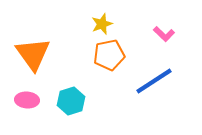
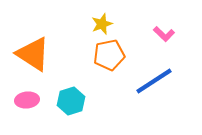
orange triangle: rotated 21 degrees counterclockwise
pink ellipse: rotated 10 degrees counterclockwise
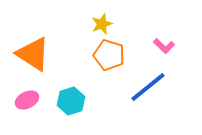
pink L-shape: moved 12 px down
orange pentagon: rotated 28 degrees clockwise
blue line: moved 6 px left, 6 px down; rotated 6 degrees counterclockwise
pink ellipse: rotated 20 degrees counterclockwise
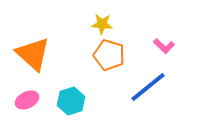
yellow star: rotated 25 degrees clockwise
orange triangle: rotated 9 degrees clockwise
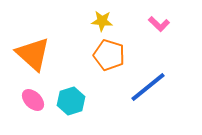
yellow star: moved 3 px up
pink L-shape: moved 5 px left, 22 px up
pink ellipse: moved 6 px right; rotated 70 degrees clockwise
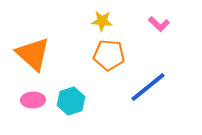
orange pentagon: rotated 12 degrees counterclockwise
pink ellipse: rotated 45 degrees counterclockwise
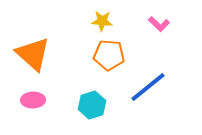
cyan hexagon: moved 21 px right, 4 px down
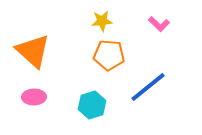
yellow star: rotated 10 degrees counterclockwise
orange triangle: moved 3 px up
pink ellipse: moved 1 px right, 3 px up
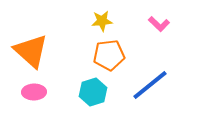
orange triangle: moved 2 px left
orange pentagon: rotated 12 degrees counterclockwise
blue line: moved 2 px right, 2 px up
pink ellipse: moved 5 px up
cyan hexagon: moved 1 px right, 13 px up
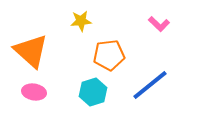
yellow star: moved 21 px left
pink ellipse: rotated 10 degrees clockwise
